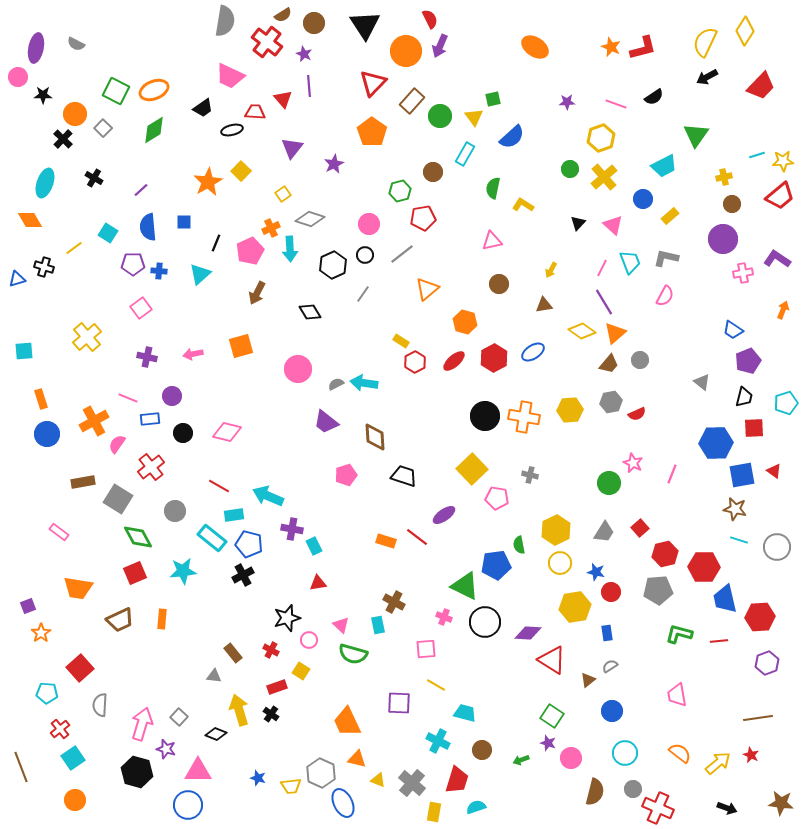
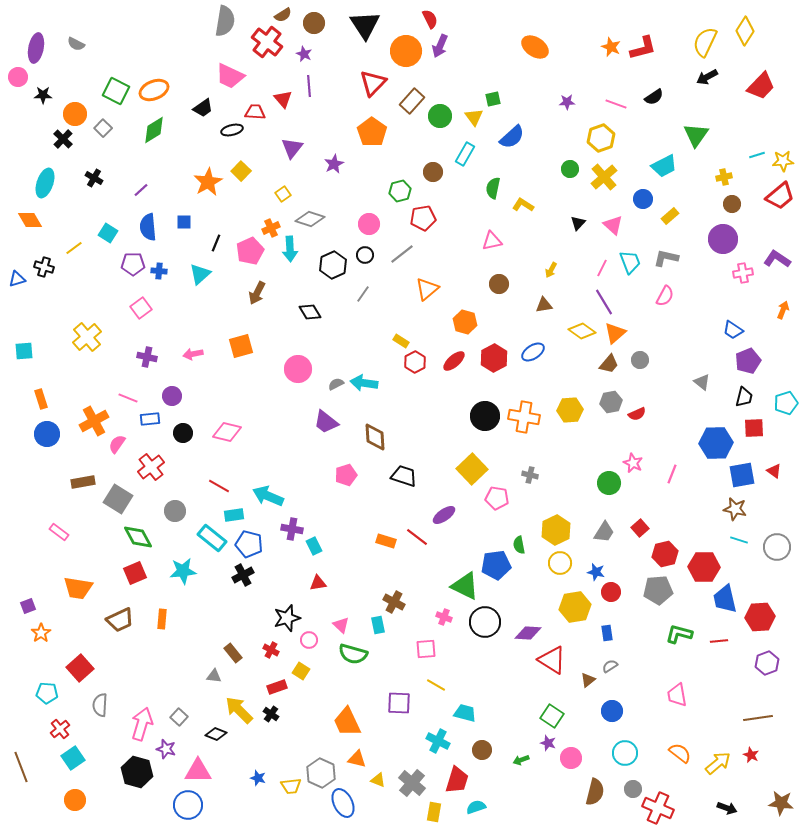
yellow arrow at (239, 710): rotated 28 degrees counterclockwise
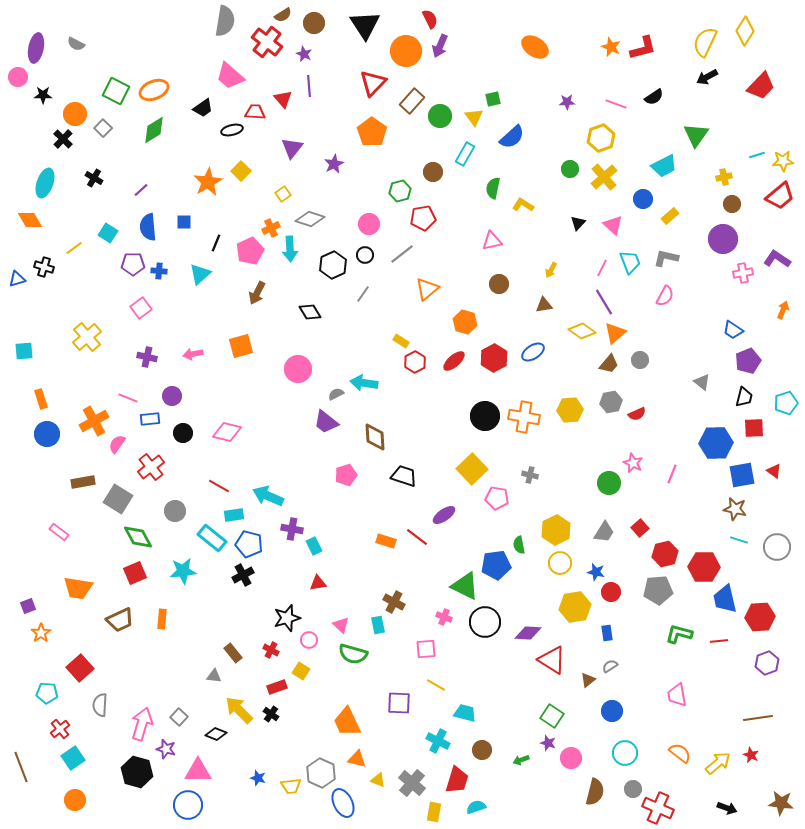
pink trapezoid at (230, 76): rotated 16 degrees clockwise
gray semicircle at (336, 384): moved 10 px down
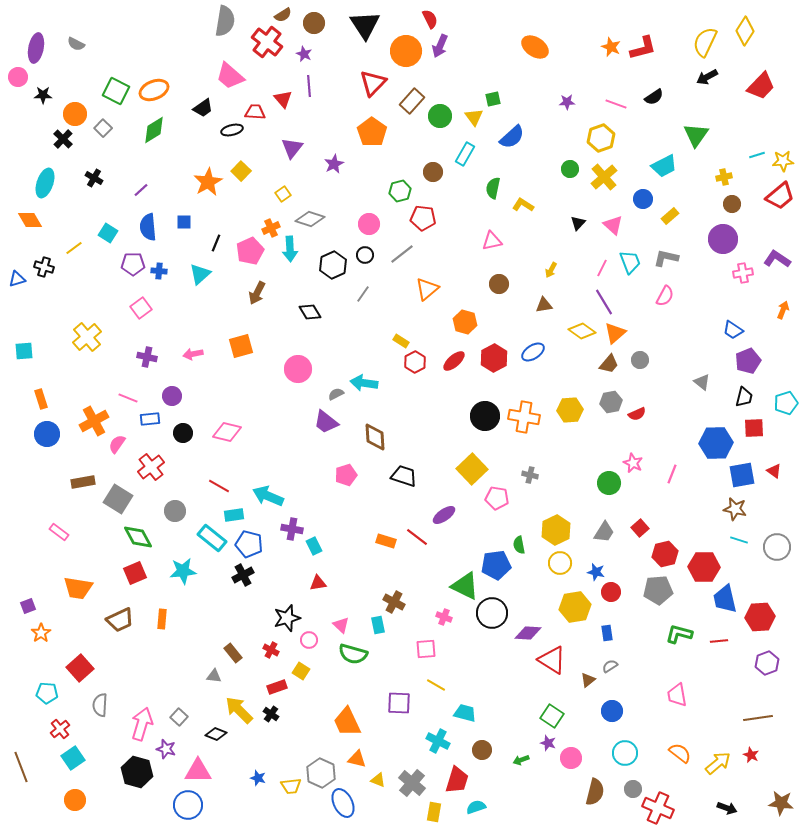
red pentagon at (423, 218): rotated 15 degrees clockwise
black circle at (485, 622): moved 7 px right, 9 px up
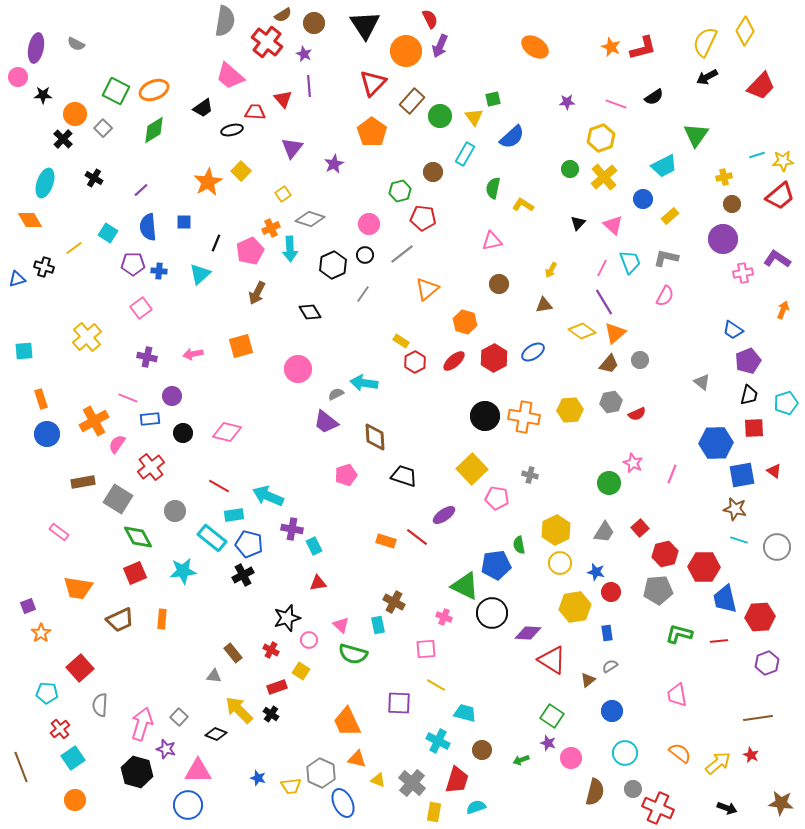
black trapezoid at (744, 397): moved 5 px right, 2 px up
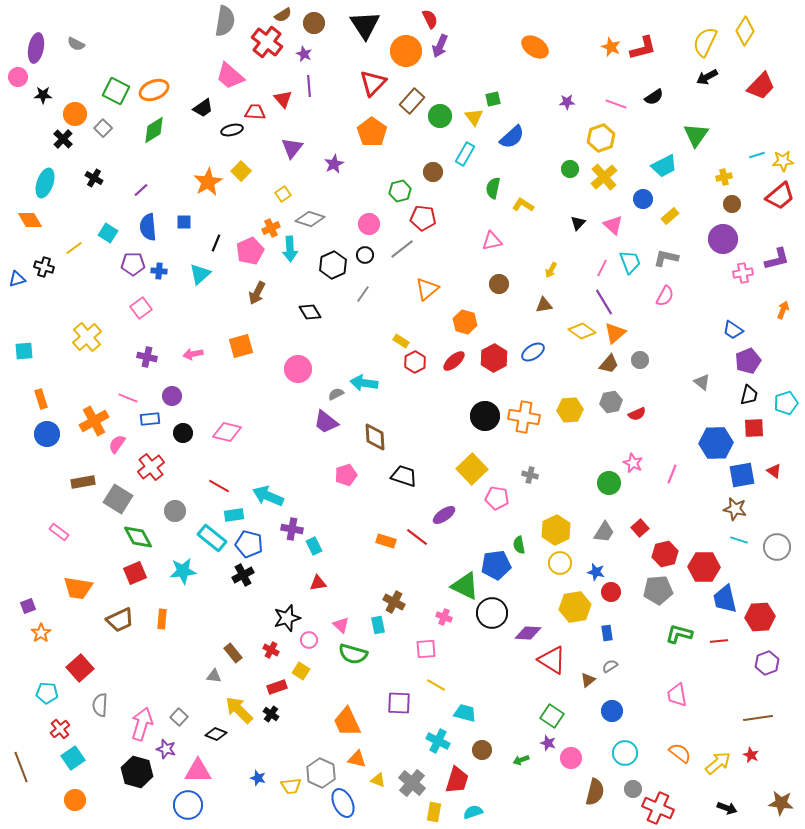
gray line at (402, 254): moved 5 px up
purple L-shape at (777, 259): rotated 132 degrees clockwise
cyan semicircle at (476, 807): moved 3 px left, 5 px down
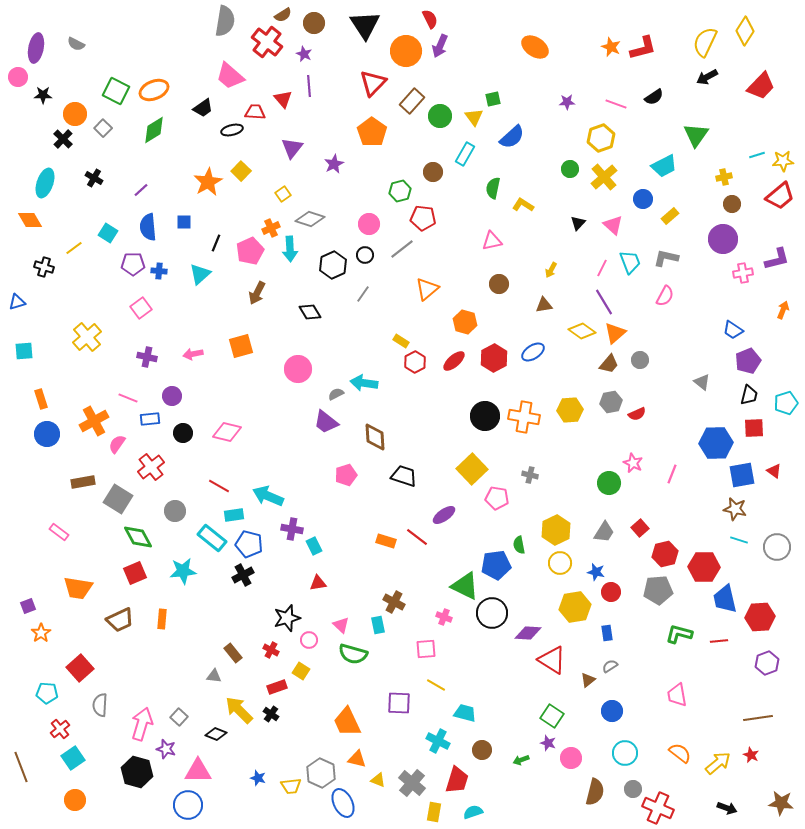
blue triangle at (17, 279): moved 23 px down
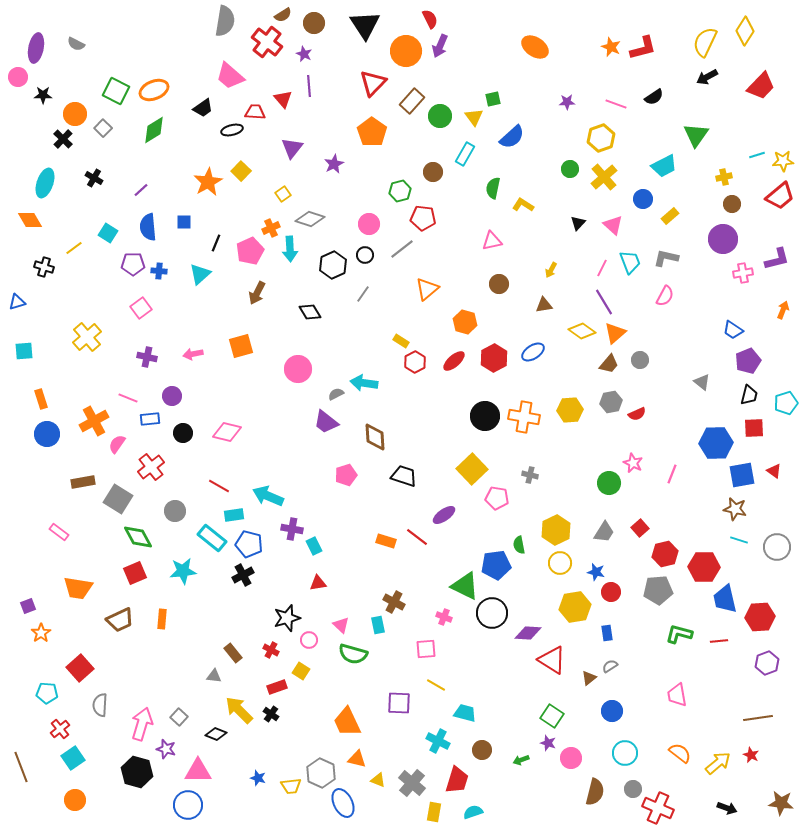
brown triangle at (588, 680): moved 1 px right, 2 px up
